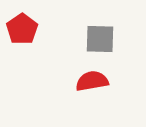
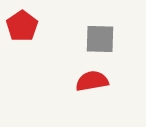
red pentagon: moved 3 px up
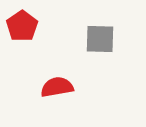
red semicircle: moved 35 px left, 6 px down
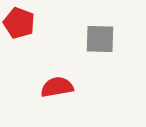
red pentagon: moved 3 px left, 3 px up; rotated 16 degrees counterclockwise
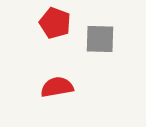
red pentagon: moved 36 px right
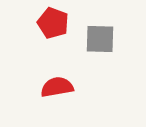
red pentagon: moved 2 px left
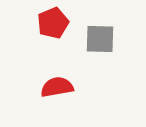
red pentagon: rotated 28 degrees clockwise
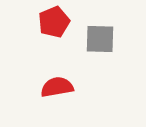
red pentagon: moved 1 px right, 1 px up
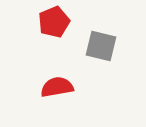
gray square: moved 1 px right, 7 px down; rotated 12 degrees clockwise
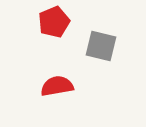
red semicircle: moved 1 px up
